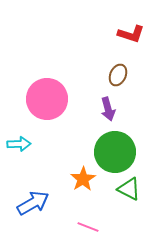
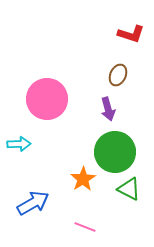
pink line: moved 3 px left
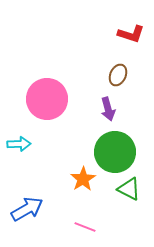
blue arrow: moved 6 px left, 6 px down
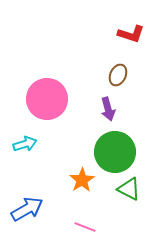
cyan arrow: moved 6 px right; rotated 15 degrees counterclockwise
orange star: moved 1 px left, 1 px down
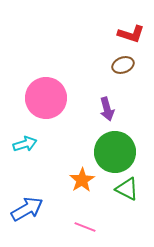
brown ellipse: moved 5 px right, 10 px up; rotated 45 degrees clockwise
pink circle: moved 1 px left, 1 px up
purple arrow: moved 1 px left
green triangle: moved 2 px left
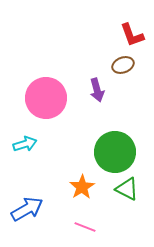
red L-shape: moved 1 px right, 1 px down; rotated 52 degrees clockwise
purple arrow: moved 10 px left, 19 px up
orange star: moved 7 px down
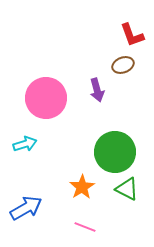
blue arrow: moved 1 px left, 1 px up
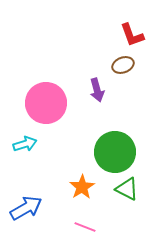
pink circle: moved 5 px down
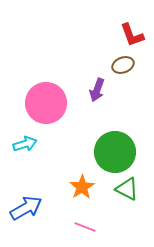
purple arrow: rotated 35 degrees clockwise
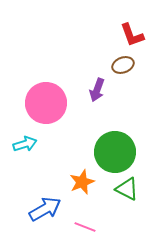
orange star: moved 5 px up; rotated 10 degrees clockwise
blue arrow: moved 19 px right, 1 px down
